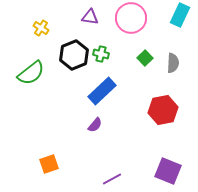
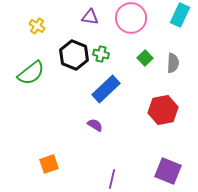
yellow cross: moved 4 px left, 2 px up
black hexagon: rotated 16 degrees counterclockwise
blue rectangle: moved 4 px right, 2 px up
purple semicircle: rotated 98 degrees counterclockwise
purple line: rotated 48 degrees counterclockwise
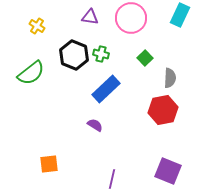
gray semicircle: moved 3 px left, 15 px down
orange square: rotated 12 degrees clockwise
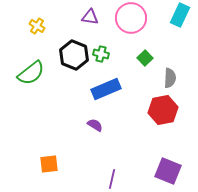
blue rectangle: rotated 20 degrees clockwise
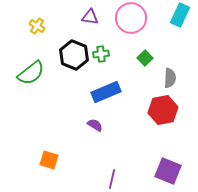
green cross: rotated 21 degrees counterclockwise
blue rectangle: moved 3 px down
orange square: moved 4 px up; rotated 24 degrees clockwise
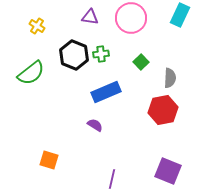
green square: moved 4 px left, 4 px down
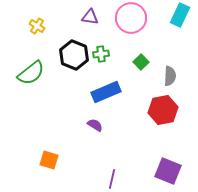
gray semicircle: moved 2 px up
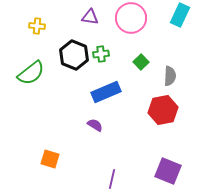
yellow cross: rotated 28 degrees counterclockwise
orange square: moved 1 px right, 1 px up
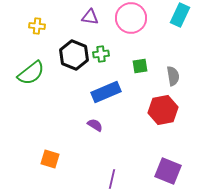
green square: moved 1 px left, 4 px down; rotated 35 degrees clockwise
gray semicircle: moved 3 px right; rotated 12 degrees counterclockwise
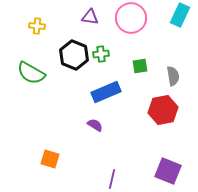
green semicircle: rotated 68 degrees clockwise
